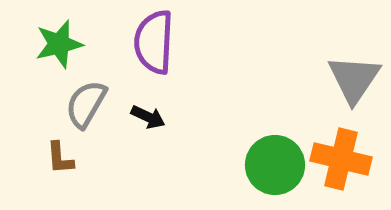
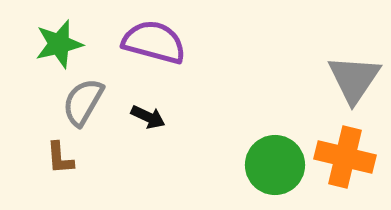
purple semicircle: rotated 102 degrees clockwise
gray semicircle: moved 3 px left, 2 px up
orange cross: moved 4 px right, 2 px up
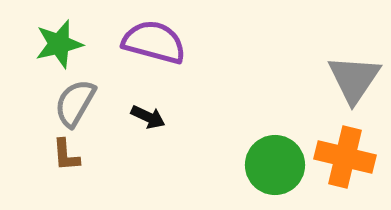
gray semicircle: moved 8 px left, 1 px down
brown L-shape: moved 6 px right, 3 px up
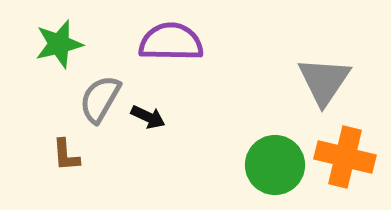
purple semicircle: moved 17 px right; rotated 14 degrees counterclockwise
gray triangle: moved 30 px left, 2 px down
gray semicircle: moved 25 px right, 4 px up
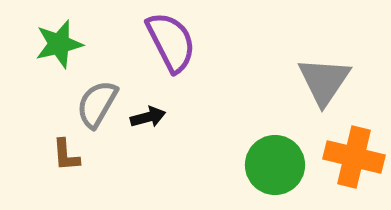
purple semicircle: rotated 62 degrees clockwise
gray semicircle: moved 3 px left, 5 px down
black arrow: rotated 40 degrees counterclockwise
orange cross: moved 9 px right
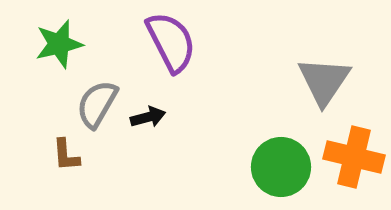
green circle: moved 6 px right, 2 px down
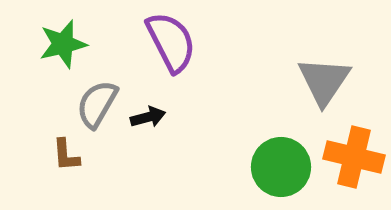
green star: moved 4 px right
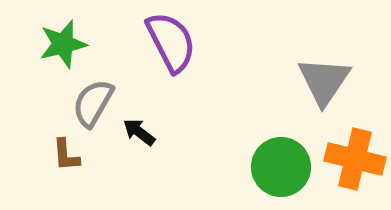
gray semicircle: moved 4 px left, 1 px up
black arrow: moved 9 px left, 15 px down; rotated 128 degrees counterclockwise
orange cross: moved 1 px right, 2 px down
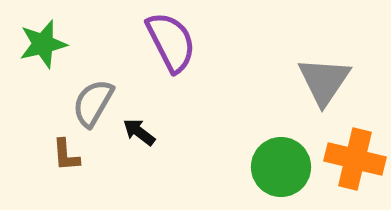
green star: moved 20 px left
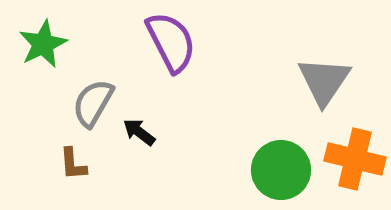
green star: rotated 12 degrees counterclockwise
brown L-shape: moved 7 px right, 9 px down
green circle: moved 3 px down
